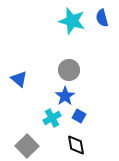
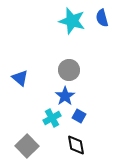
blue triangle: moved 1 px right, 1 px up
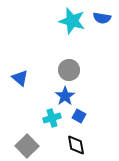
blue semicircle: rotated 66 degrees counterclockwise
cyan cross: rotated 12 degrees clockwise
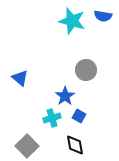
blue semicircle: moved 1 px right, 2 px up
gray circle: moved 17 px right
black diamond: moved 1 px left
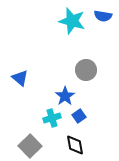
blue square: rotated 24 degrees clockwise
gray square: moved 3 px right
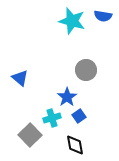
blue star: moved 2 px right, 1 px down
gray square: moved 11 px up
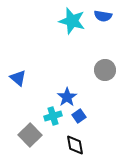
gray circle: moved 19 px right
blue triangle: moved 2 px left
cyan cross: moved 1 px right, 2 px up
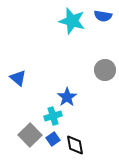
blue square: moved 26 px left, 23 px down
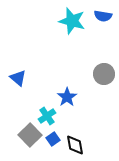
gray circle: moved 1 px left, 4 px down
cyan cross: moved 6 px left; rotated 18 degrees counterclockwise
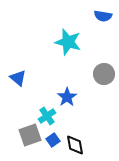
cyan star: moved 4 px left, 21 px down
gray square: rotated 25 degrees clockwise
blue square: moved 1 px down
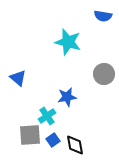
blue star: rotated 24 degrees clockwise
gray square: rotated 15 degrees clockwise
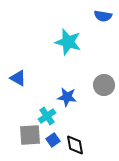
gray circle: moved 11 px down
blue triangle: rotated 12 degrees counterclockwise
blue star: rotated 18 degrees clockwise
